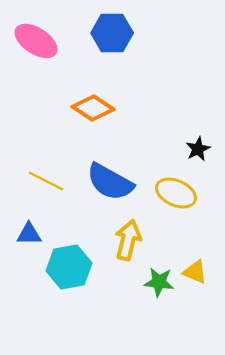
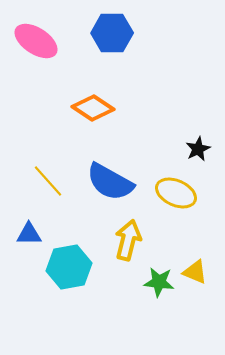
yellow line: moved 2 px right; rotated 21 degrees clockwise
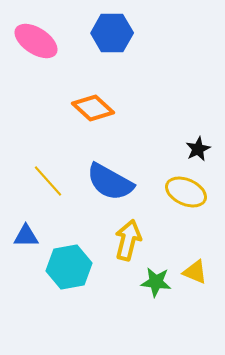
orange diamond: rotated 9 degrees clockwise
yellow ellipse: moved 10 px right, 1 px up
blue triangle: moved 3 px left, 2 px down
green star: moved 3 px left
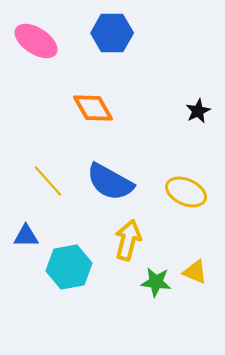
orange diamond: rotated 18 degrees clockwise
black star: moved 38 px up
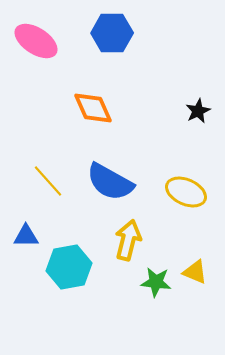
orange diamond: rotated 6 degrees clockwise
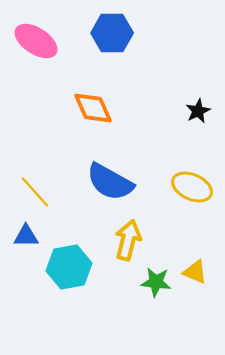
yellow line: moved 13 px left, 11 px down
yellow ellipse: moved 6 px right, 5 px up
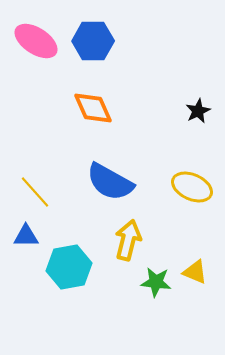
blue hexagon: moved 19 px left, 8 px down
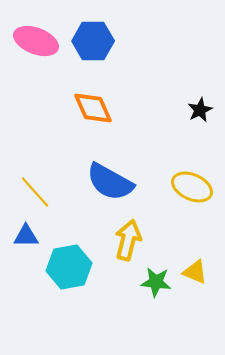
pink ellipse: rotated 12 degrees counterclockwise
black star: moved 2 px right, 1 px up
